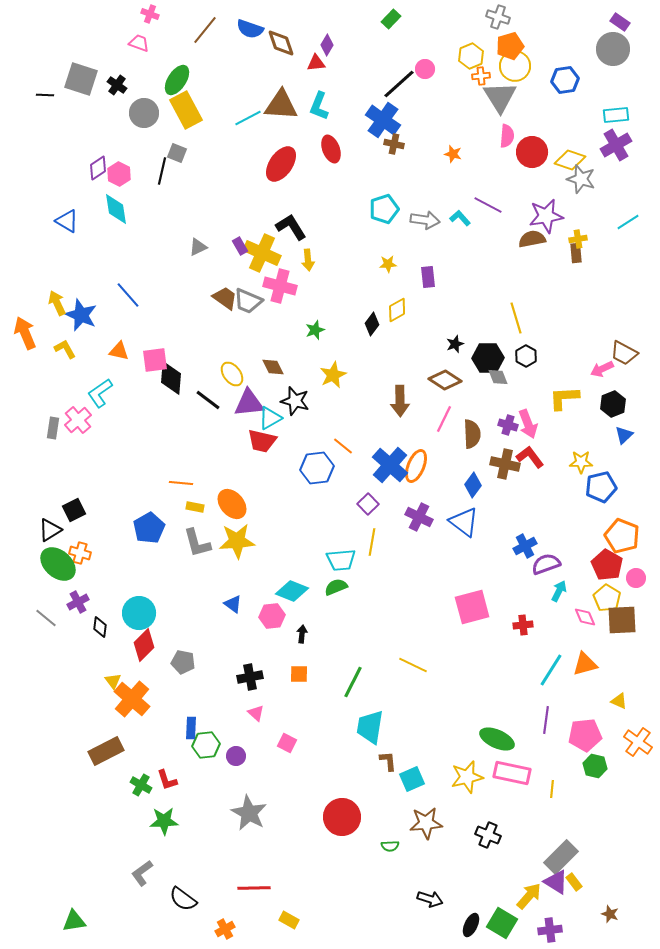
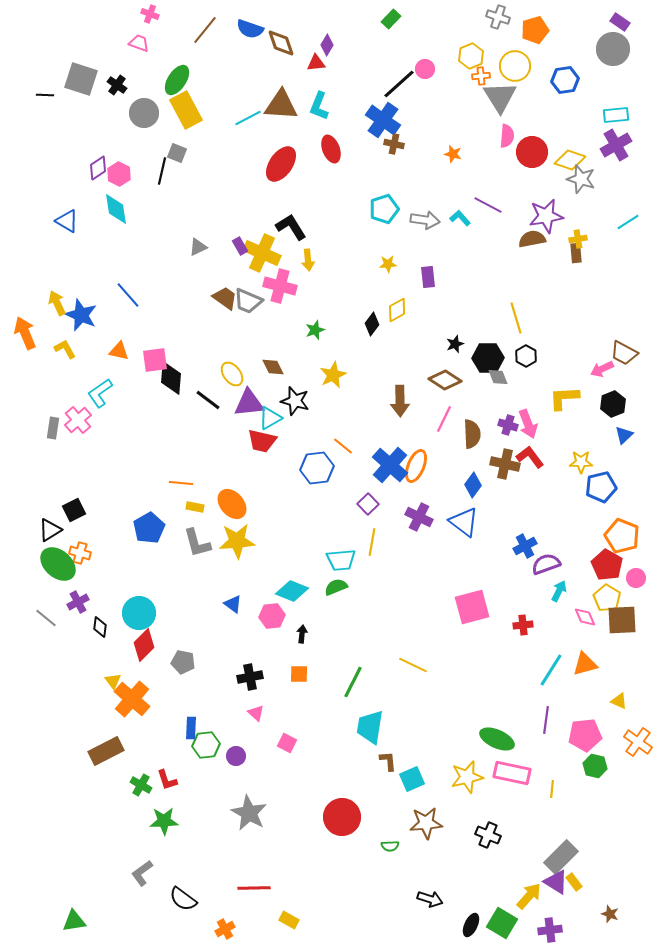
orange pentagon at (510, 46): moved 25 px right, 16 px up
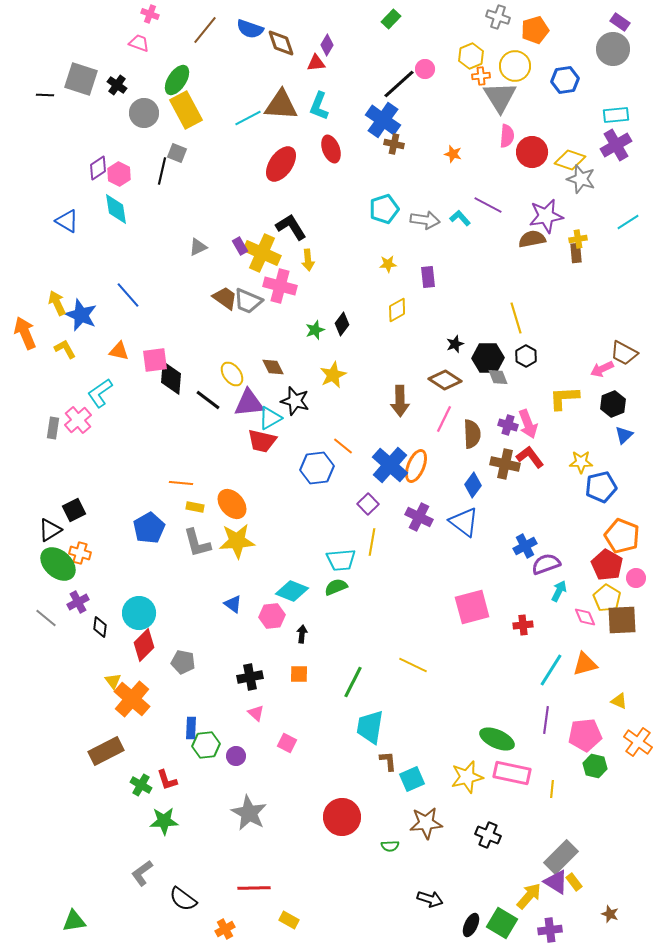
black diamond at (372, 324): moved 30 px left
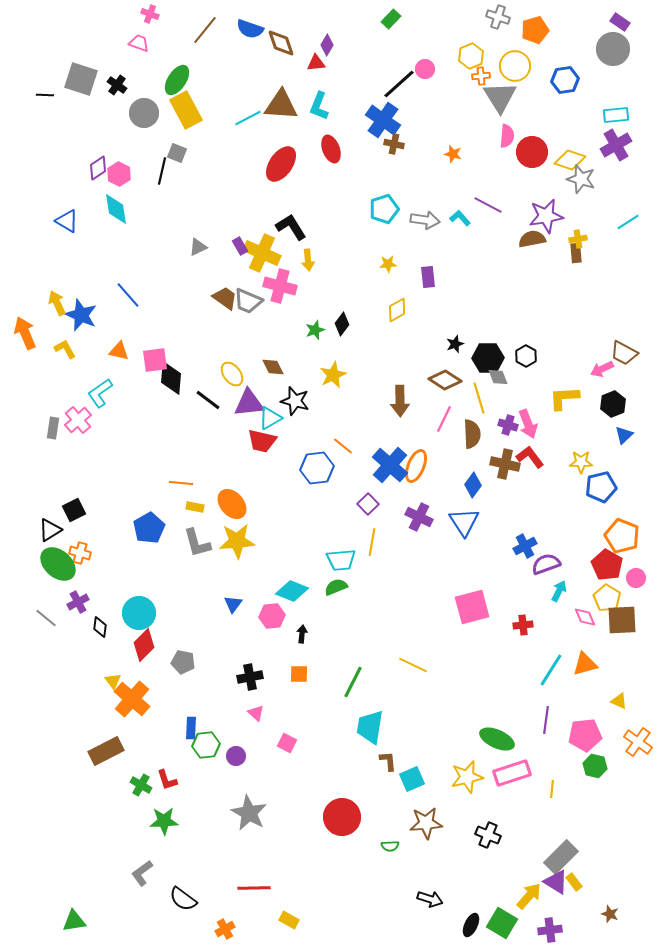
yellow line at (516, 318): moved 37 px left, 80 px down
blue triangle at (464, 522): rotated 20 degrees clockwise
blue triangle at (233, 604): rotated 30 degrees clockwise
pink rectangle at (512, 773): rotated 30 degrees counterclockwise
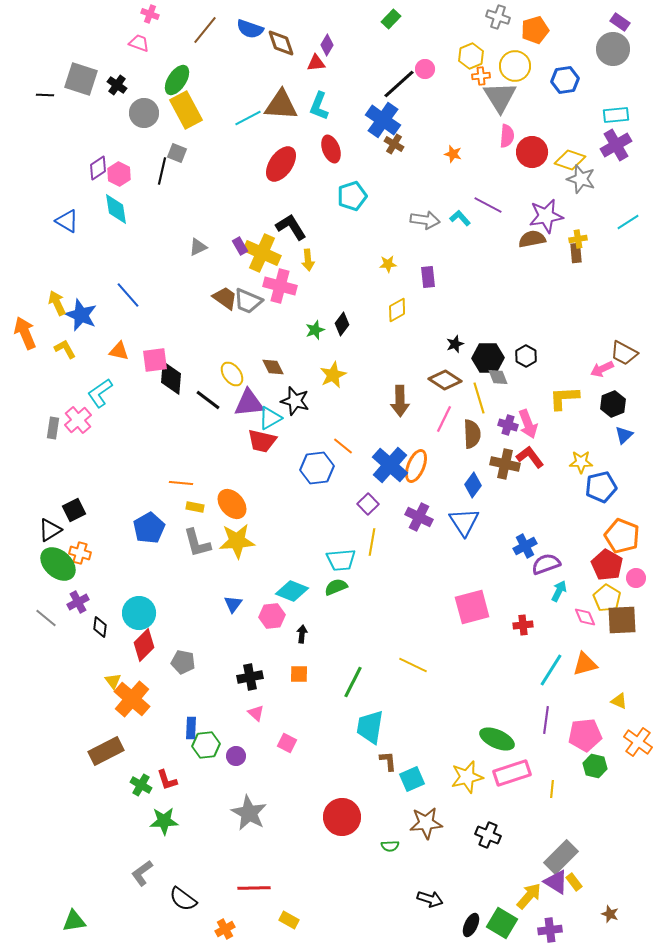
brown cross at (394, 144): rotated 18 degrees clockwise
cyan pentagon at (384, 209): moved 32 px left, 13 px up
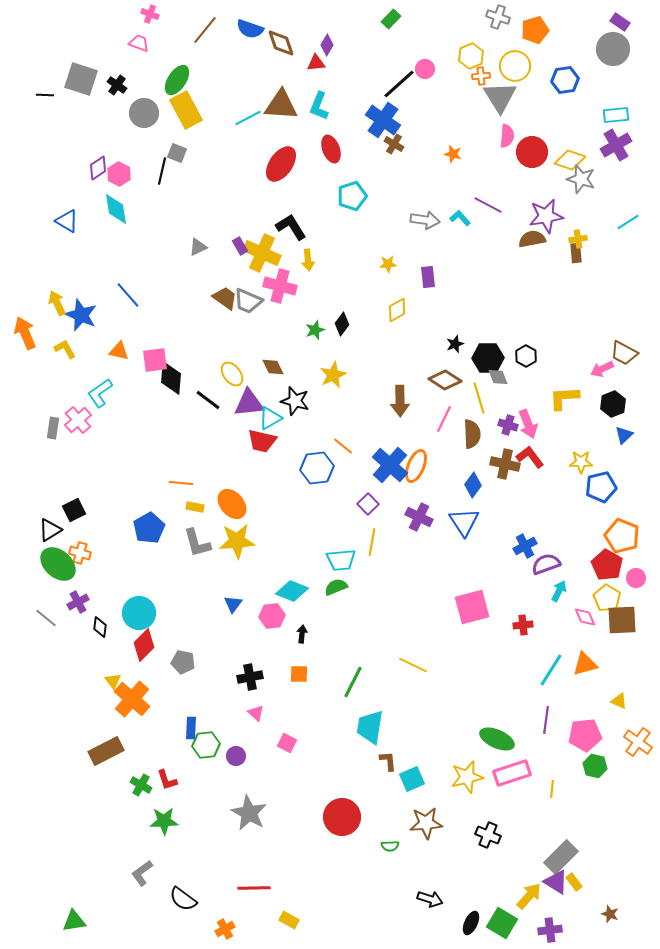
black ellipse at (471, 925): moved 2 px up
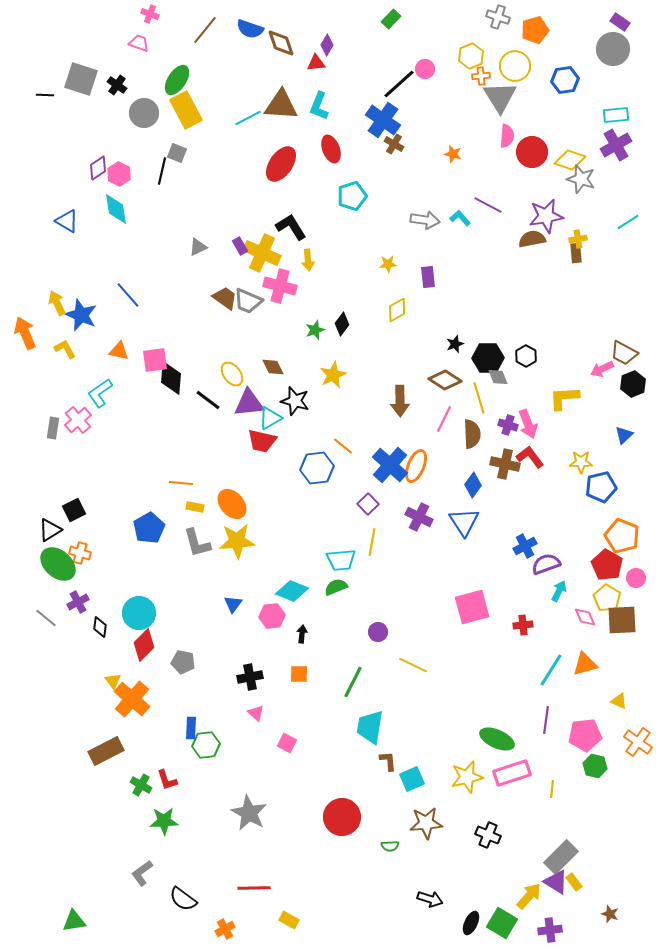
black hexagon at (613, 404): moved 20 px right, 20 px up
purple circle at (236, 756): moved 142 px right, 124 px up
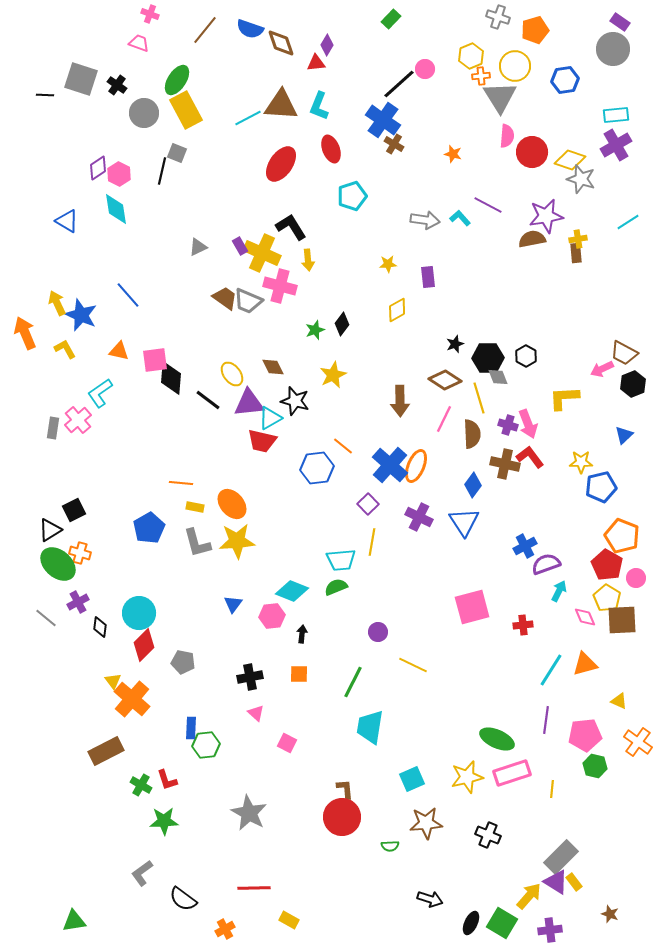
brown L-shape at (388, 761): moved 43 px left, 28 px down
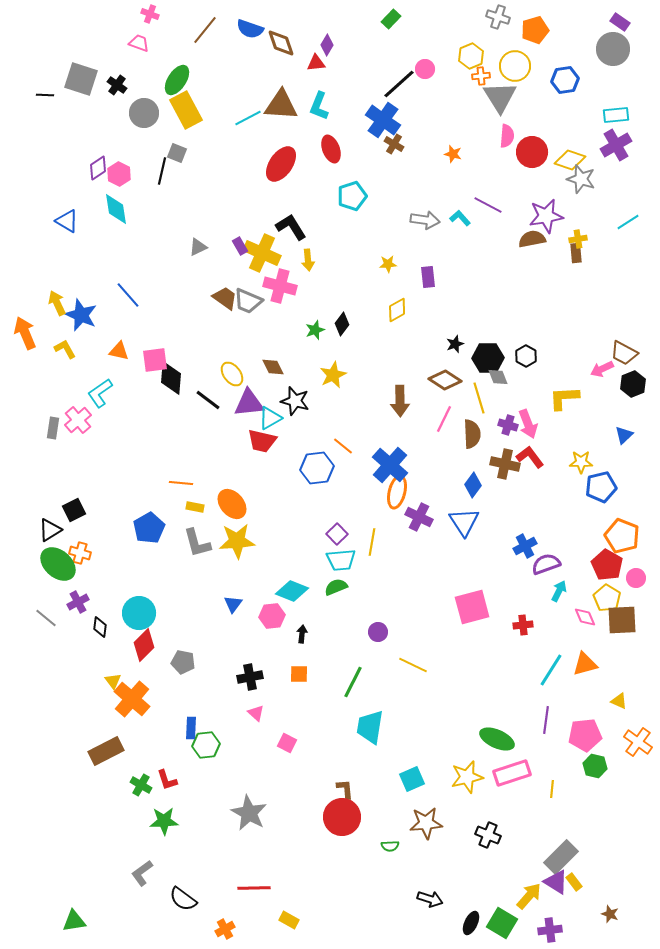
orange ellipse at (416, 466): moved 19 px left, 26 px down; rotated 8 degrees counterclockwise
purple square at (368, 504): moved 31 px left, 30 px down
